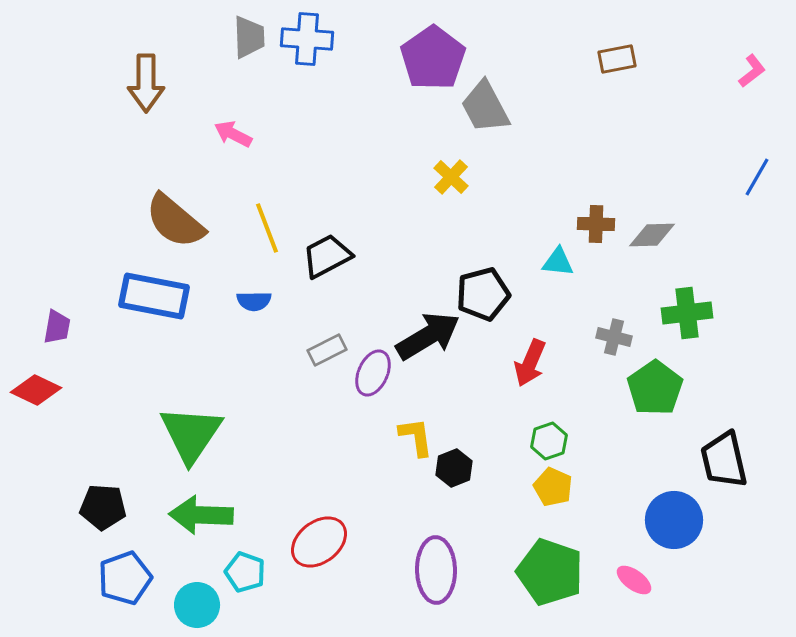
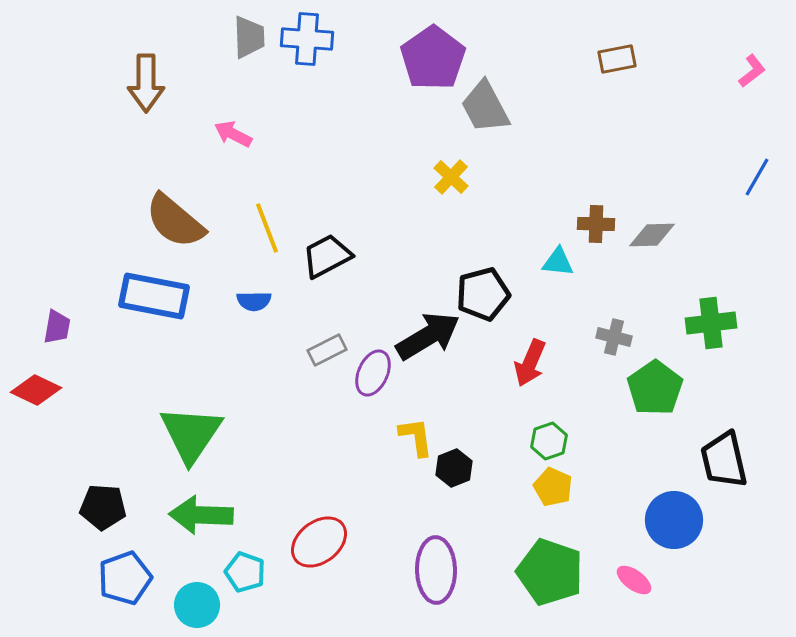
green cross at (687, 313): moved 24 px right, 10 px down
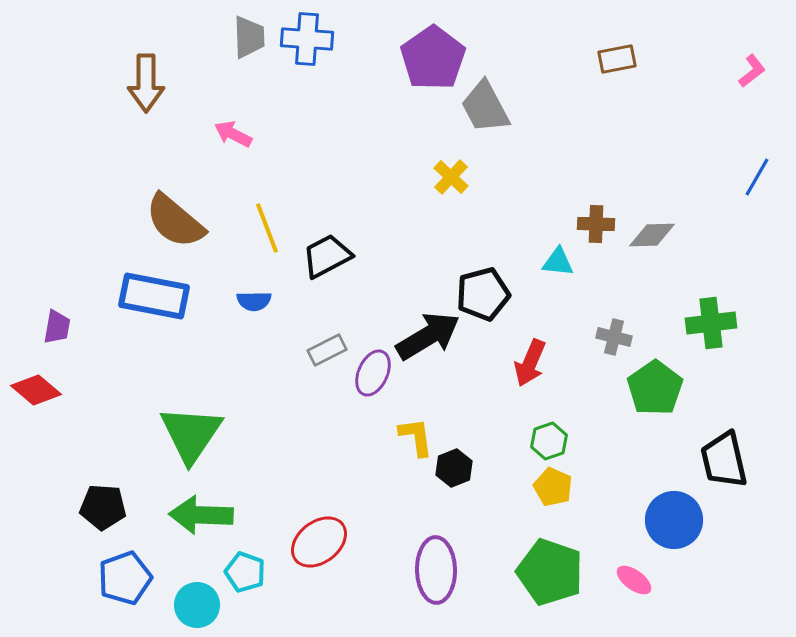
red diamond at (36, 390): rotated 15 degrees clockwise
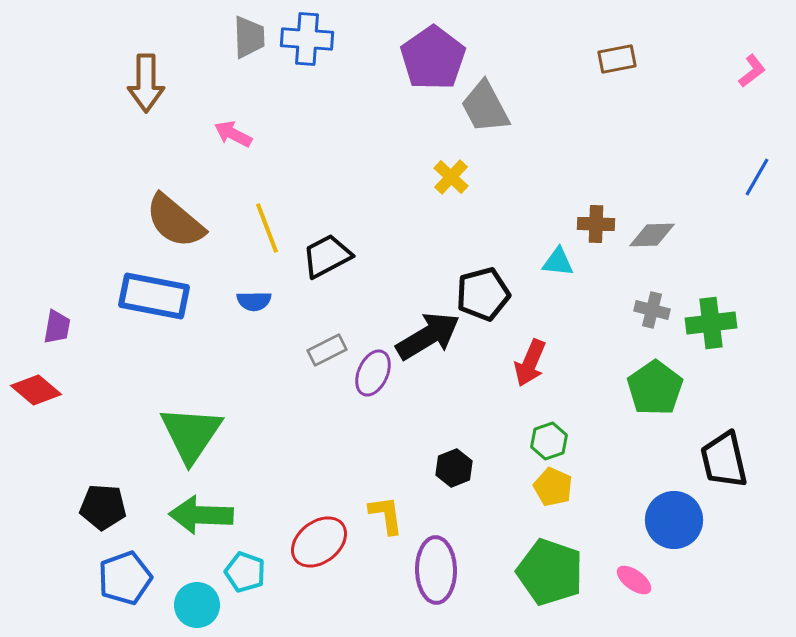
gray cross at (614, 337): moved 38 px right, 27 px up
yellow L-shape at (416, 437): moved 30 px left, 78 px down
